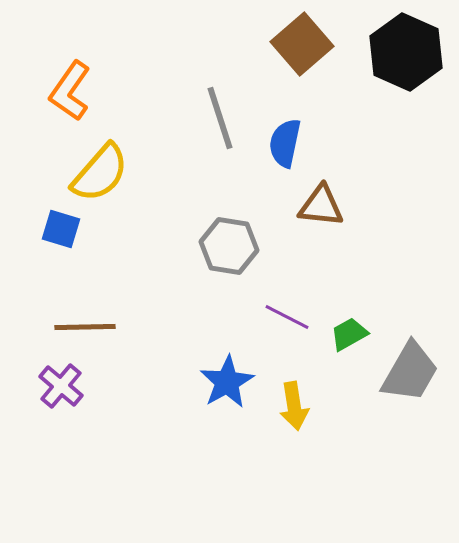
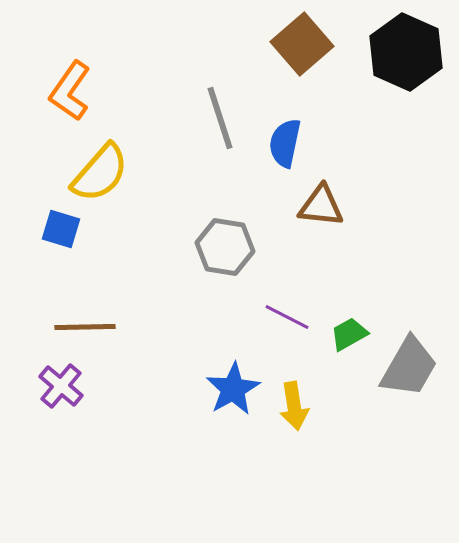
gray hexagon: moved 4 px left, 1 px down
gray trapezoid: moved 1 px left, 5 px up
blue star: moved 6 px right, 7 px down
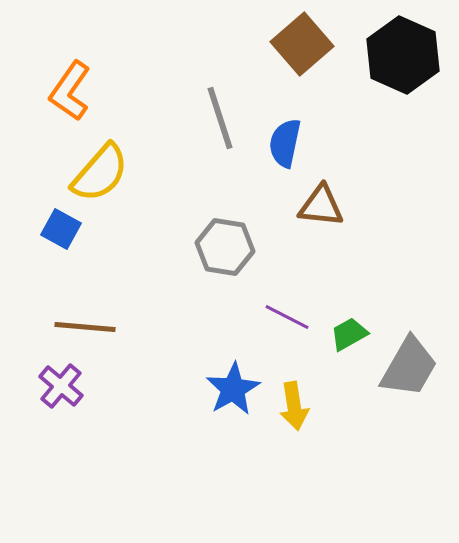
black hexagon: moved 3 px left, 3 px down
blue square: rotated 12 degrees clockwise
brown line: rotated 6 degrees clockwise
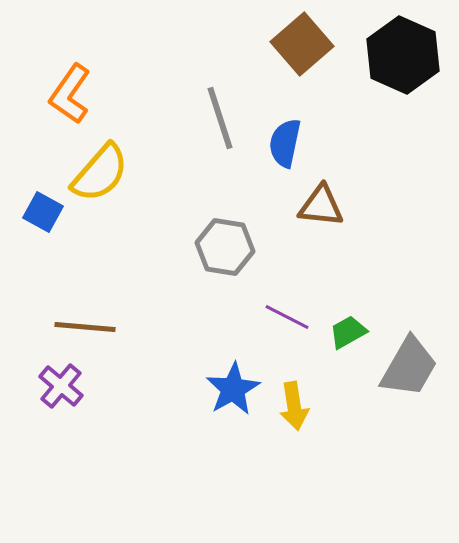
orange L-shape: moved 3 px down
blue square: moved 18 px left, 17 px up
green trapezoid: moved 1 px left, 2 px up
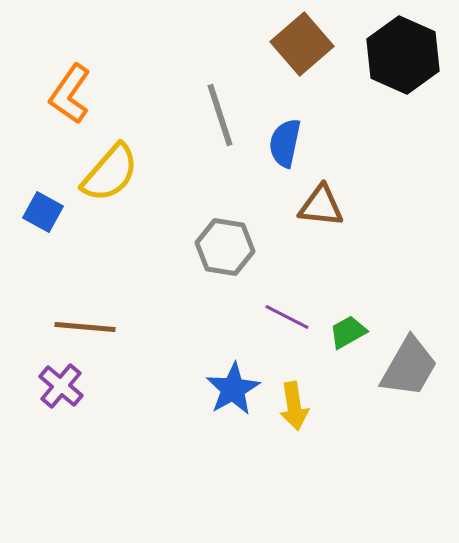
gray line: moved 3 px up
yellow semicircle: moved 10 px right
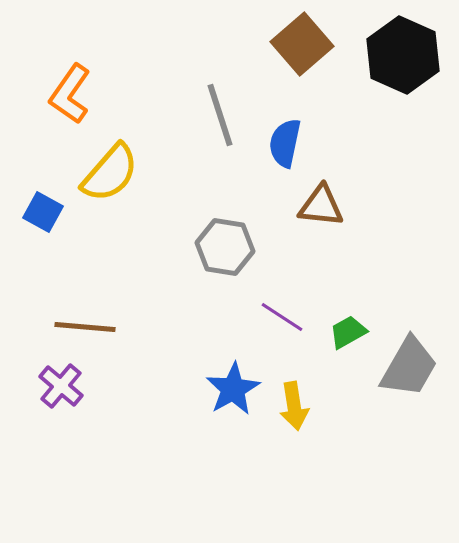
purple line: moved 5 px left; rotated 6 degrees clockwise
